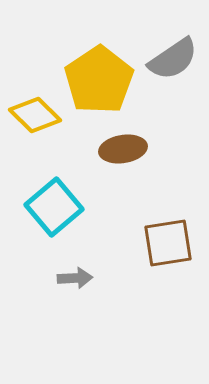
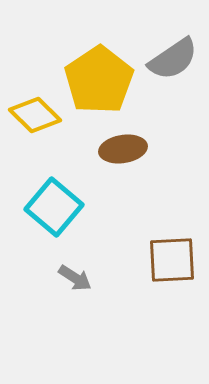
cyan square: rotated 10 degrees counterclockwise
brown square: moved 4 px right, 17 px down; rotated 6 degrees clockwise
gray arrow: rotated 36 degrees clockwise
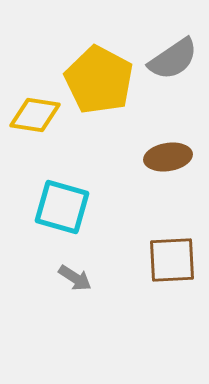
yellow pentagon: rotated 10 degrees counterclockwise
yellow diamond: rotated 36 degrees counterclockwise
brown ellipse: moved 45 px right, 8 px down
cyan square: moved 8 px right; rotated 24 degrees counterclockwise
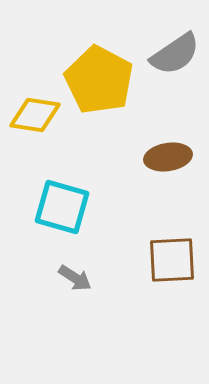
gray semicircle: moved 2 px right, 5 px up
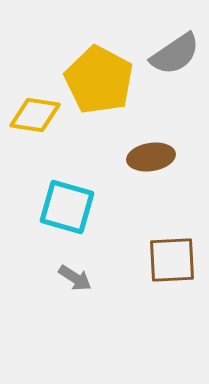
brown ellipse: moved 17 px left
cyan square: moved 5 px right
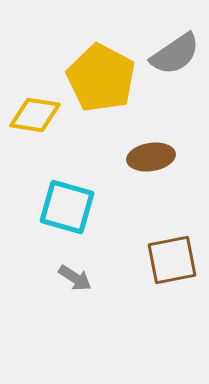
yellow pentagon: moved 2 px right, 2 px up
brown square: rotated 8 degrees counterclockwise
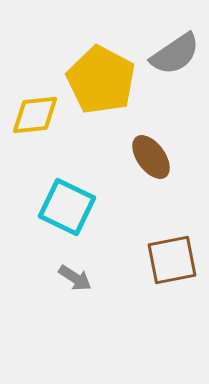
yellow pentagon: moved 2 px down
yellow diamond: rotated 15 degrees counterclockwise
brown ellipse: rotated 63 degrees clockwise
cyan square: rotated 10 degrees clockwise
